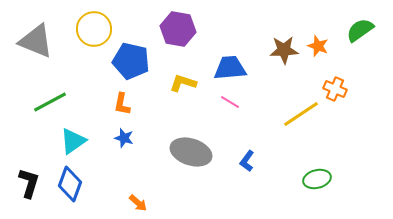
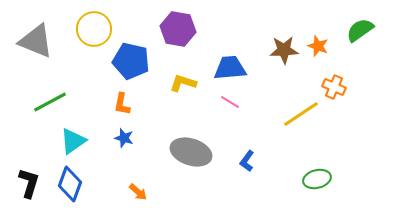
orange cross: moved 1 px left, 2 px up
orange arrow: moved 11 px up
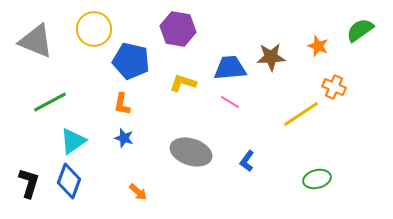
brown star: moved 13 px left, 7 px down
blue diamond: moved 1 px left, 3 px up
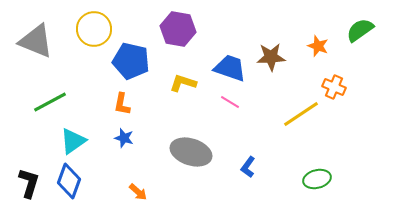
blue trapezoid: rotated 24 degrees clockwise
blue L-shape: moved 1 px right, 6 px down
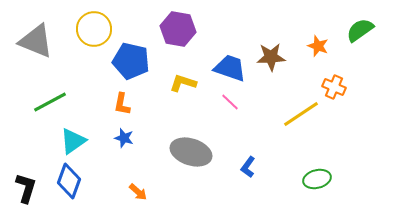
pink line: rotated 12 degrees clockwise
black L-shape: moved 3 px left, 5 px down
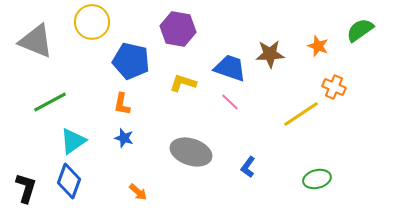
yellow circle: moved 2 px left, 7 px up
brown star: moved 1 px left, 3 px up
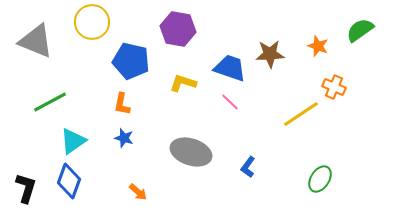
green ellipse: moved 3 px right; rotated 44 degrees counterclockwise
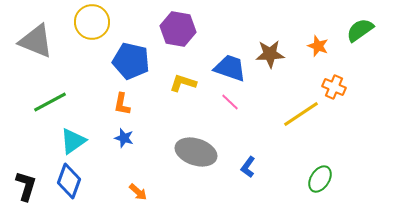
gray ellipse: moved 5 px right
black L-shape: moved 2 px up
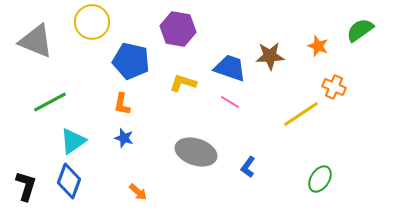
brown star: moved 2 px down
pink line: rotated 12 degrees counterclockwise
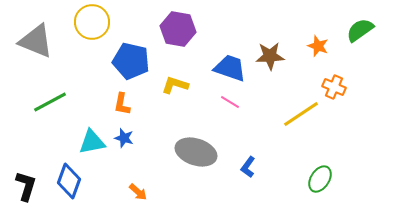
yellow L-shape: moved 8 px left, 2 px down
cyan triangle: moved 19 px right, 1 px down; rotated 24 degrees clockwise
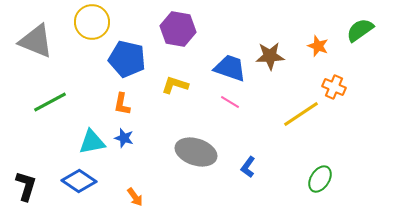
blue pentagon: moved 4 px left, 2 px up
blue diamond: moved 10 px right; rotated 76 degrees counterclockwise
orange arrow: moved 3 px left, 5 px down; rotated 12 degrees clockwise
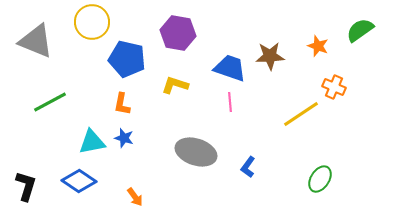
purple hexagon: moved 4 px down
pink line: rotated 54 degrees clockwise
